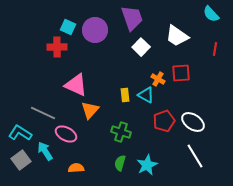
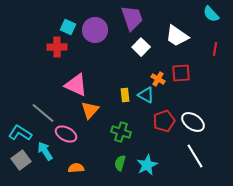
gray line: rotated 15 degrees clockwise
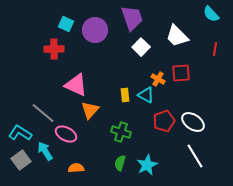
cyan square: moved 2 px left, 3 px up
white trapezoid: rotated 10 degrees clockwise
red cross: moved 3 px left, 2 px down
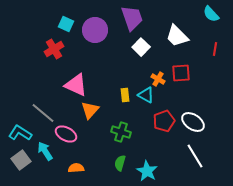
red cross: rotated 30 degrees counterclockwise
cyan star: moved 6 px down; rotated 15 degrees counterclockwise
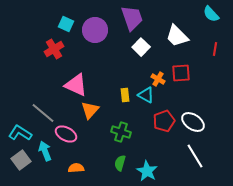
cyan arrow: rotated 12 degrees clockwise
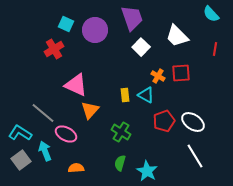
orange cross: moved 3 px up
green cross: rotated 12 degrees clockwise
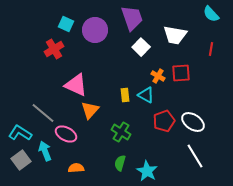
white trapezoid: moved 2 px left, 1 px up; rotated 35 degrees counterclockwise
red line: moved 4 px left
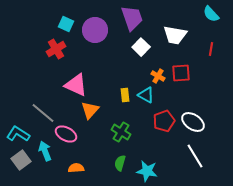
red cross: moved 2 px right
cyan L-shape: moved 2 px left, 1 px down
cyan star: rotated 20 degrees counterclockwise
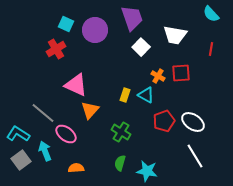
yellow rectangle: rotated 24 degrees clockwise
pink ellipse: rotated 10 degrees clockwise
